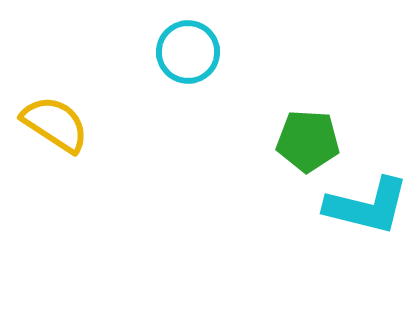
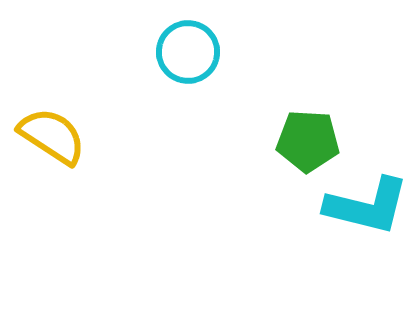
yellow semicircle: moved 3 px left, 12 px down
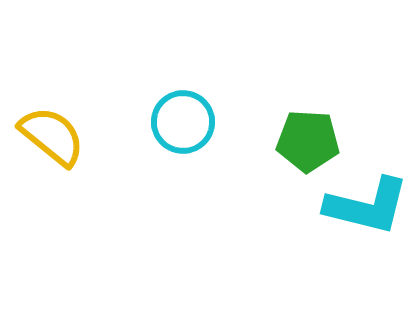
cyan circle: moved 5 px left, 70 px down
yellow semicircle: rotated 6 degrees clockwise
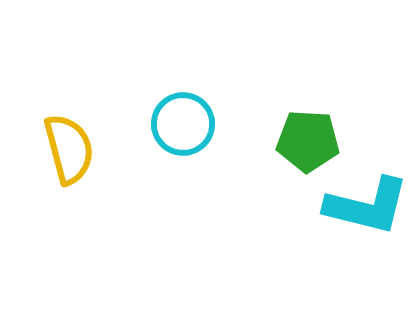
cyan circle: moved 2 px down
yellow semicircle: moved 17 px right, 13 px down; rotated 36 degrees clockwise
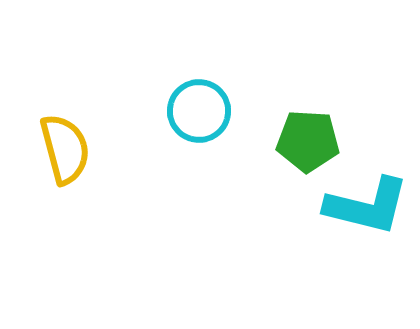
cyan circle: moved 16 px right, 13 px up
yellow semicircle: moved 4 px left
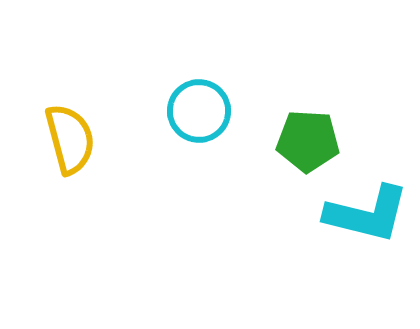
yellow semicircle: moved 5 px right, 10 px up
cyan L-shape: moved 8 px down
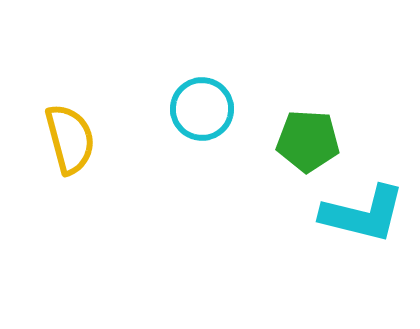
cyan circle: moved 3 px right, 2 px up
cyan L-shape: moved 4 px left
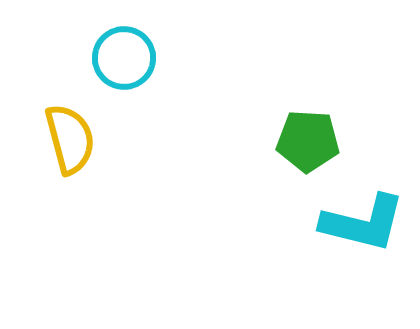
cyan circle: moved 78 px left, 51 px up
cyan L-shape: moved 9 px down
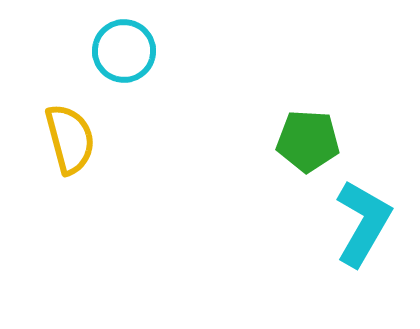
cyan circle: moved 7 px up
cyan L-shape: rotated 74 degrees counterclockwise
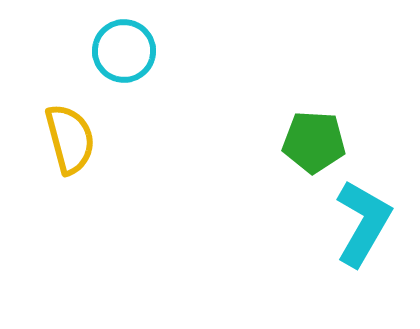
green pentagon: moved 6 px right, 1 px down
